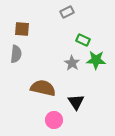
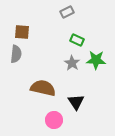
brown square: moved 3 px down
green rectangle: moved 6 px left
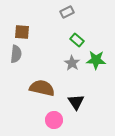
green rectangle: rotated 16 degrees clockwise
brown semicircle: moved 1 px left
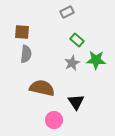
gray semicircle: moved 10 px right
gray star: rotated 14 degrees clockwise
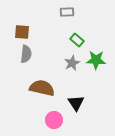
gray rectangle: rotated 24 degrees clockwise
black triangle: moved 1 px down
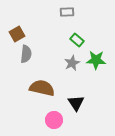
brown square: moved 5 px left, 2 px down; rotated 35 degrees counterclockwise
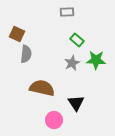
brown square: rotated 35 degrees counterclockwise
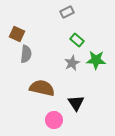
gray rectangle: rotated 24 degrees counterclockwise
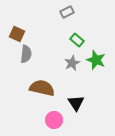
green star: rotated 18 degrees clockwise
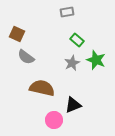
gray rectangle: rotated 16 degrees clockwise
gray semicircle: moved 3 px down; rotated 120 degrees clockwise
black triangle: moved 3 px left, 2 px down; rotated 42 degrees clockwise
